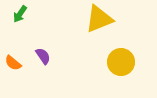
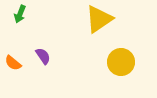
green arrow: rotated 12 degrees counterclockwise
yellow triangle: rotated 12 degrees counterclockwise
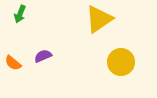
purple semicircle: rotated 78 degrees counterclockwise
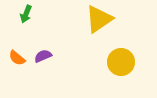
green arrow: moved 6 px right
orange semicircle: moved 4 px right, 5 px up
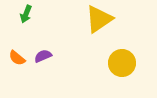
yellow circle: moved 1 px right, 1 px down
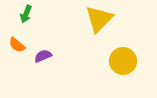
yellow triangle: rotated 12 degrees counterclockwise
orange semicircle: moved 13 px up
yellow circle: moved 1 px right, 2 px up
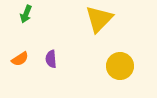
orange semicircle: moved 3 px right, 14 px down; rotated 72 degrees counterclockwise
purple semicircle: moved 8 px right, 3 px down; rotated 72 degrees counterclockwise
yellow circle: moved 3 px left, 5 px down
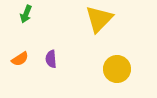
yellow circle: moved 3 px left, 3 px down
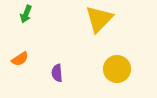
purple semicircle: moved 6 px right, 14 px down
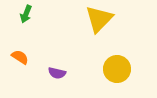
orange semicircle: moved 2 px up; rotated 114 degrees counterclockwise
purple semicircle: rotated 72 degrees counterclockwise
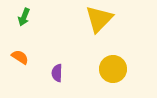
green arrow: moved 2 px left, 3 px down
yellow circle: moved 4 px left
purple semicircle: rotated 78 degrees clockwise
